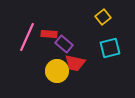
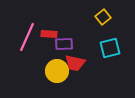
purple rectangle: rotated 42 degrees counterclockwise
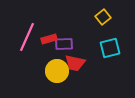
red rectangle: moved 5 px down; rotated 21 degrees counterclockwise
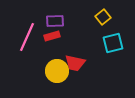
red rectangle: moved 3 px right, 3 px up
purple rectangle: moved 9 px left, 23 px up
cyan square: moved 3 px right, 5 px up
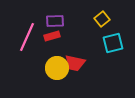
yellow square: moved 1 px left, 2 px down
yellow circle: moved 3 px up
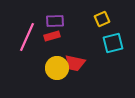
yellow square: rotated 14 degrees clockwise
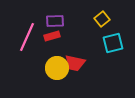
yellow square: rotated 14 degrees counterclockwise
